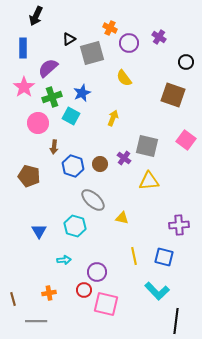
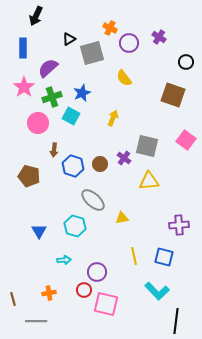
brown arrow at (54, 147): moved 3 px down
yellow triangle at (122, 218): rotated 24 degrees counterclockwise
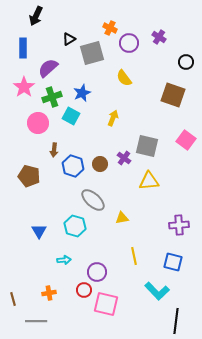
blue square at (164, 257): moved 9 px right, 5 px down
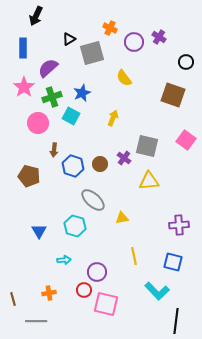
purple circle at (129, 43): moved 5 px right, 1 px up
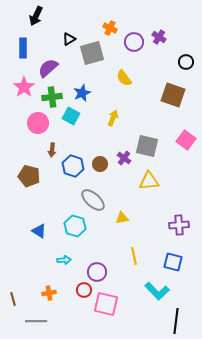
green cross at (52, 97): rotated 12 degrees clockwise
brown arrow at (54, 150): moved 2 px left
blue triangle at (39, 231): rotated 28 degrees counterclockwise
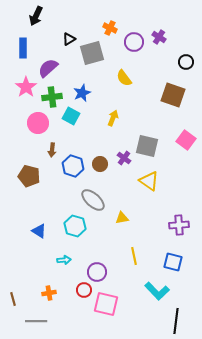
pink star at (24, 87): moved 2 px right
yellow triangle at (149, 181): rotated 40 degrees clockwise
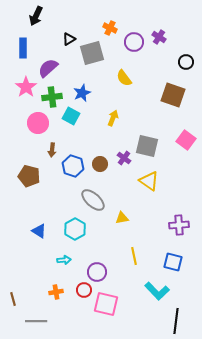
cyan hexagon at (75, 226): moved 3 px down; rotated 15 degrees clockwise
orange cross at (49, 293): moved 7 px right, 1 px up
